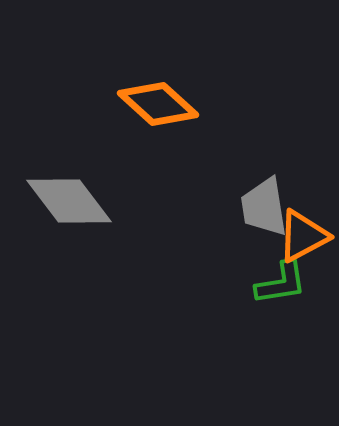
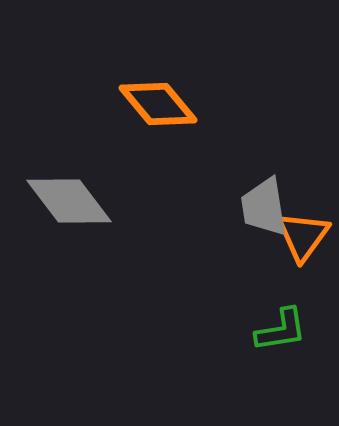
orange diamond: rotated 8 degrees clockwise
orange triangle: rotated 26 degrees counterclockwise
green L-shape: moved 47 px down
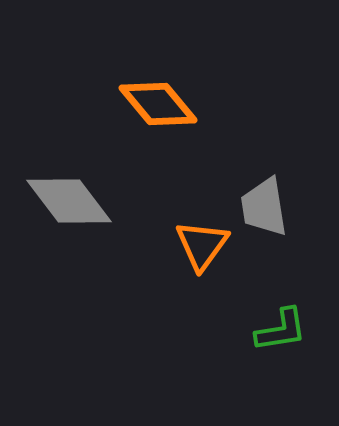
orange triangle: moved 101 px left, 9 px down
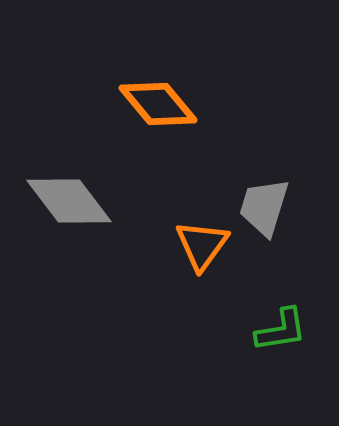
gray trapezoid: rotated 26 degrees clockwise
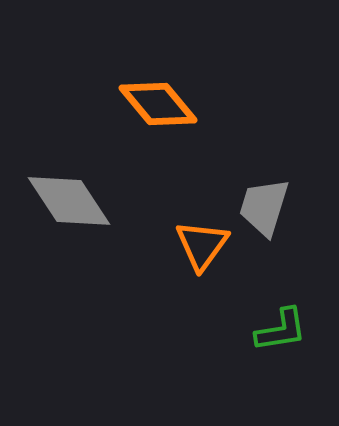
gray diamond: rotated 4 degrees clockwise
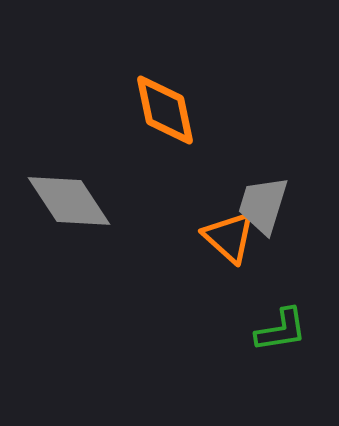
orange diamond: moved 7 px right, 6 px down; rotated 28 degrees clockwise
gray trapezoid: moved 1 px left, 2 px up
orange triangle: moved 27 px right, 8 px up; rotated 24 degrees counterclockwise
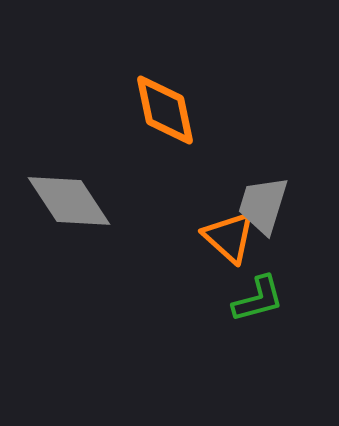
green L-shape: moved 23 px left, 31 px up; rotated 6 degrees counterclockwise
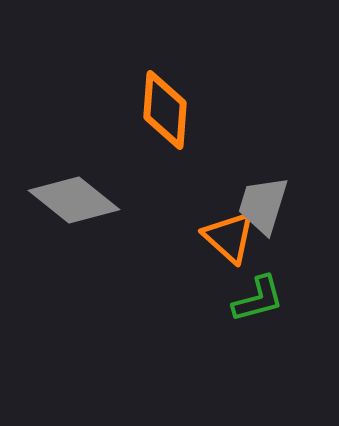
orange diamond: rotated 16 degrees clockwise
gray diamond: moved 5 px right, 1 px up; rotated 18 degrees counterclockwise
